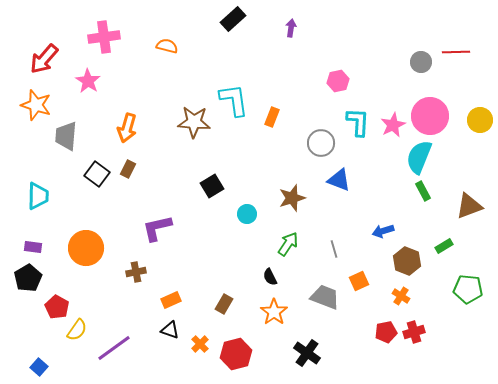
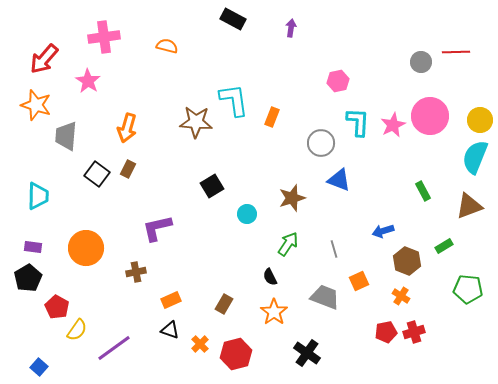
black rectangle at (233, 19): rotated 70 degrees clockwise
brown star at (194, 122): moved 2 px right
cyan semicircle at (419, 157): moved 56 px right
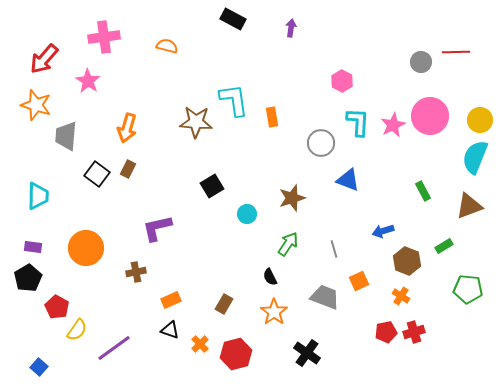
pink hexagon at (338, 81): moved 4 px right; rotated 20 degrees counterclockwise
orange rectangle at (272, 117): rotated 30 degrees counterclockwise
blue triangle at (339, 180): moved 9 px right
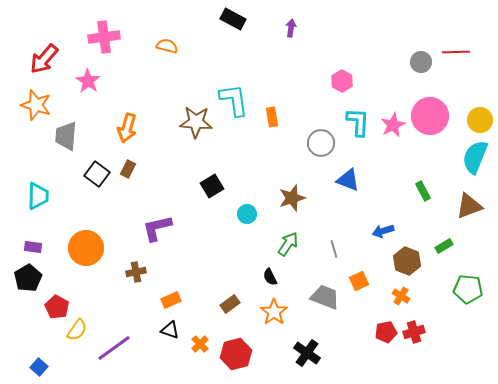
brown rectangle at (224, 304): moved 6 px right; rotated 24 degrees clockwise
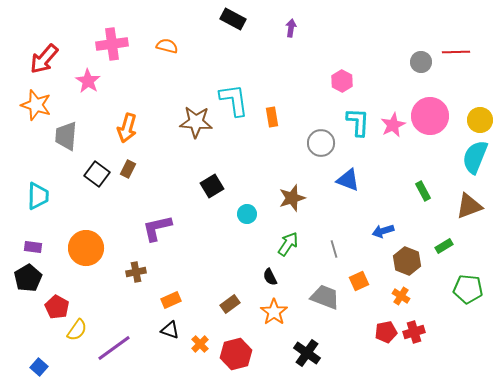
pink cross at (104, 37): moved 8 px right, 7 px down
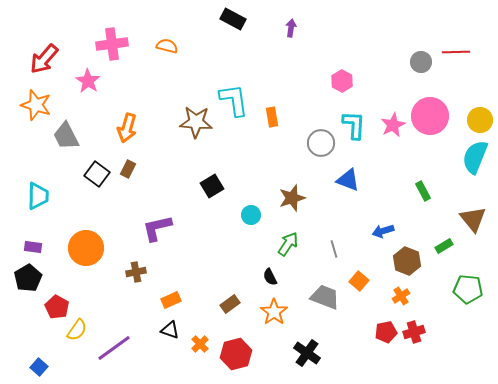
cyan L-shape at (358, 122): moved 4 px left, 3 px down
gray trapezoid at (66, 136): rotated 32 degrees counterclockwise
brown triangle at (469, 206): moved 4 px right, 13 px down; rotated 48 degrees counterclockwise
cyan circle at (247, 214): moved 4 px right, 1 px down
orange square at (359, 281): rotated 24 degrees counterclockwise
orange cross at (401, 296): rotated 24 degrees clockwise
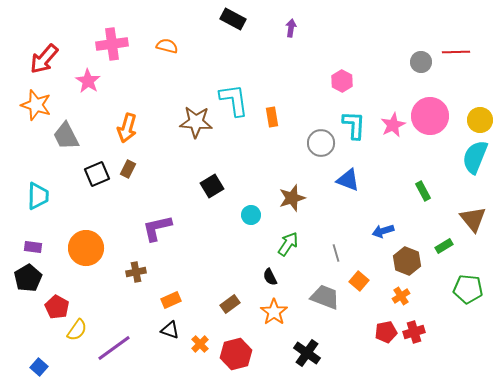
black square at (97, 174): rotated 30 degrees clockwise
gray line at (334, 249): moved 2 px right, 4 px down
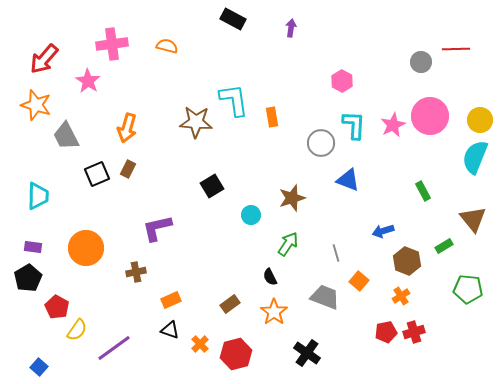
red line at (456, 52): moved 3 px up
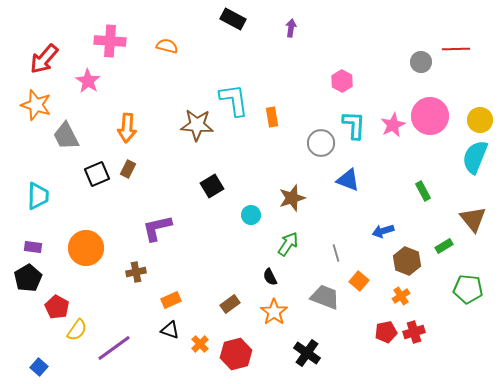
pink cross at (112, 44): moved 2 px left, 3 px up; rotated 12 degrees clockwise
brown star at (196, 122): moved 1 px right, 3 px down
orange arrow at (127, 128): rotated 12 degrees counterclockwise
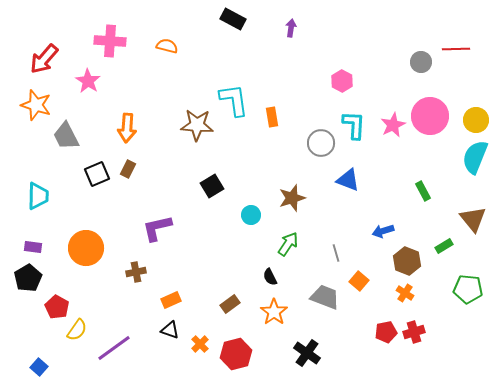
yellow circle at (480, 120): moved 4 px left
orange cross at (401, 296): moved 4 px right, 3 px up; rotated 24 degrees counterclockwise
